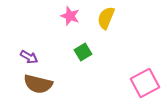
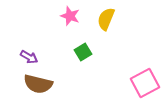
yellow semicircle: moved 1 px down
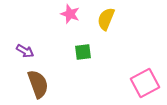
pink star: moved 2 px up
green square: rotated 24 degrees clockwise
purple arrow: moved 4 px left, 6 px up
brown semicircle: rotated 124 degrees counterclockwise
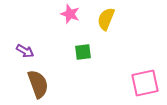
pink square: rotated 16 degrees clockwise
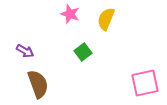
green square: rotated 30 degrees counterclockwise
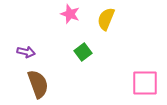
purple arrow: moved 1 px right, 1 px down; rotated 18 degrees counterclockwise
pink square: rotated 12 degrees clockwise
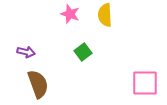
yellow semicircle: moved 1 px left, 4 px up; rotated 25 degrees counterclockwise
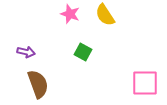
yellow semicircle: rotated 30 degrees counterclockwise
green square: rotated 24 degrees counterclockwise
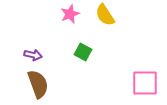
pink star: rotated 30 degrees clockwise
purple arrow: moved 7 px right, 3 px down
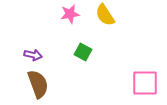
pink star: rotated 12 degrees clockwise
